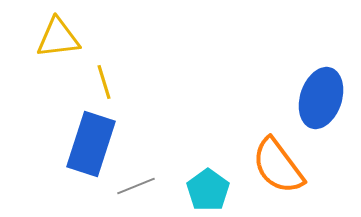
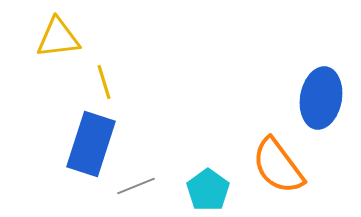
blue ellipse: rotated 8 degrees counterclockwise
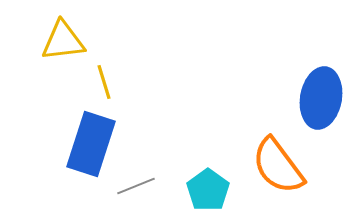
yellow triangle: moved 5 px right, 3 px down
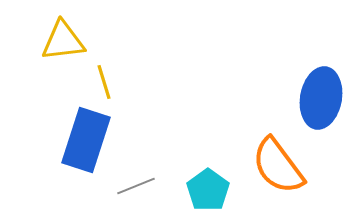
blue rectangle: moved 5 px left, 4 px up
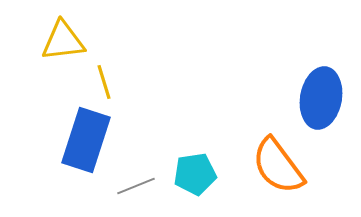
cyan pentagon: moved 13 px left, 16 px up; rotated 27 degrees clockwise
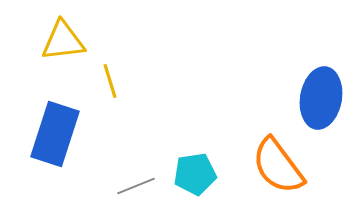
yellow line: moved 6 px right, 1 px up
blue rectangle: moved 31 px left, 6 px up
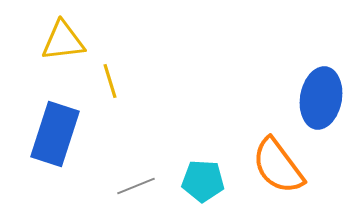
cyan pentagon: moved 8 px right, 7 px down; rotated 12 degrees clockwise
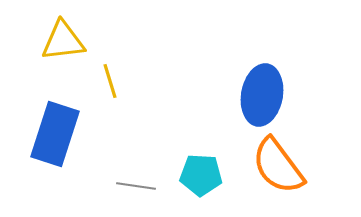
blue ellipse: moved 59 px left, 3 px up
cyan pentagon: moved 2 px left, 6 px up
gray line: rotated 30 degrees clockwise
